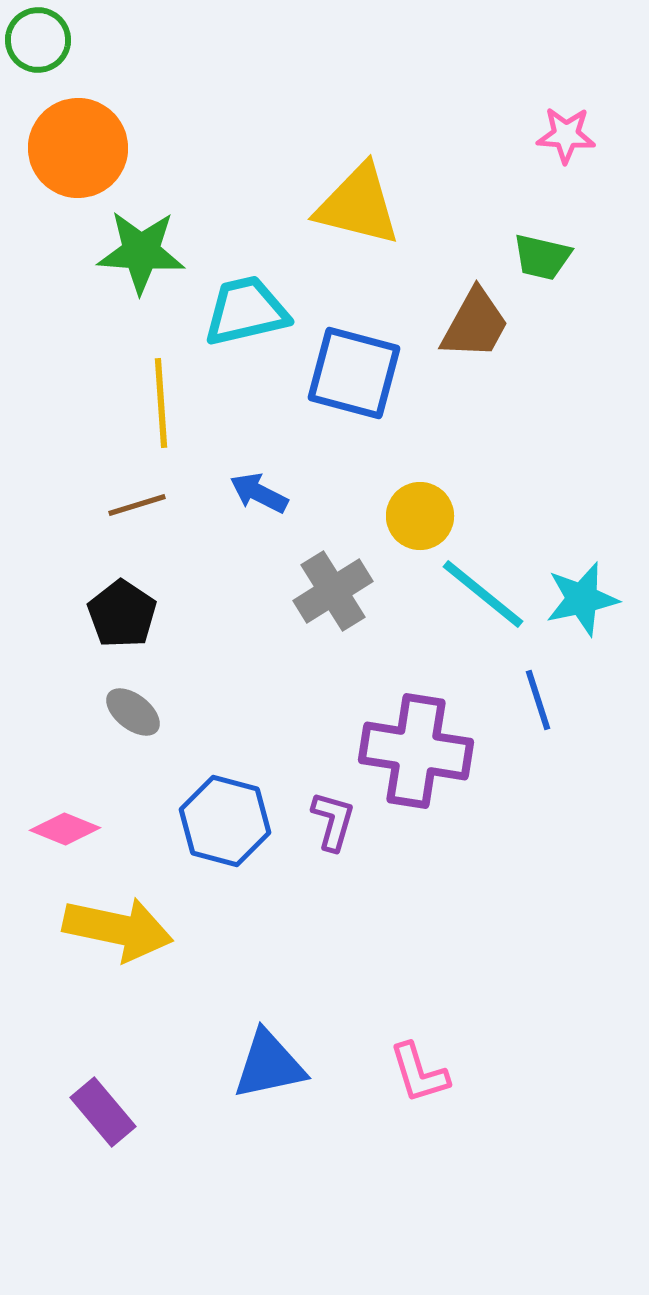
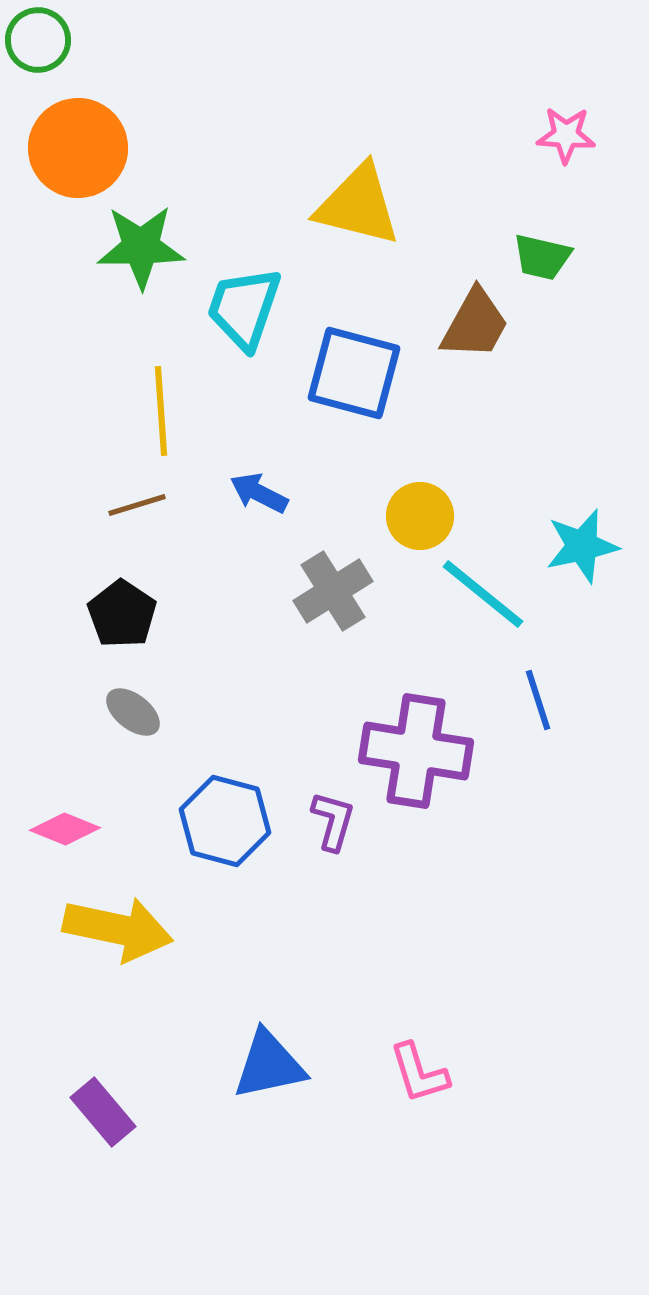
green star: moved 5 px up; rotated 4 degrees counterclockwise
cyan trapezoid: moved 2 px left, 3 px up; rotated 58 degrees counterclockwise
yellow line: moved 8 px down
cyan star: moved 53 px up
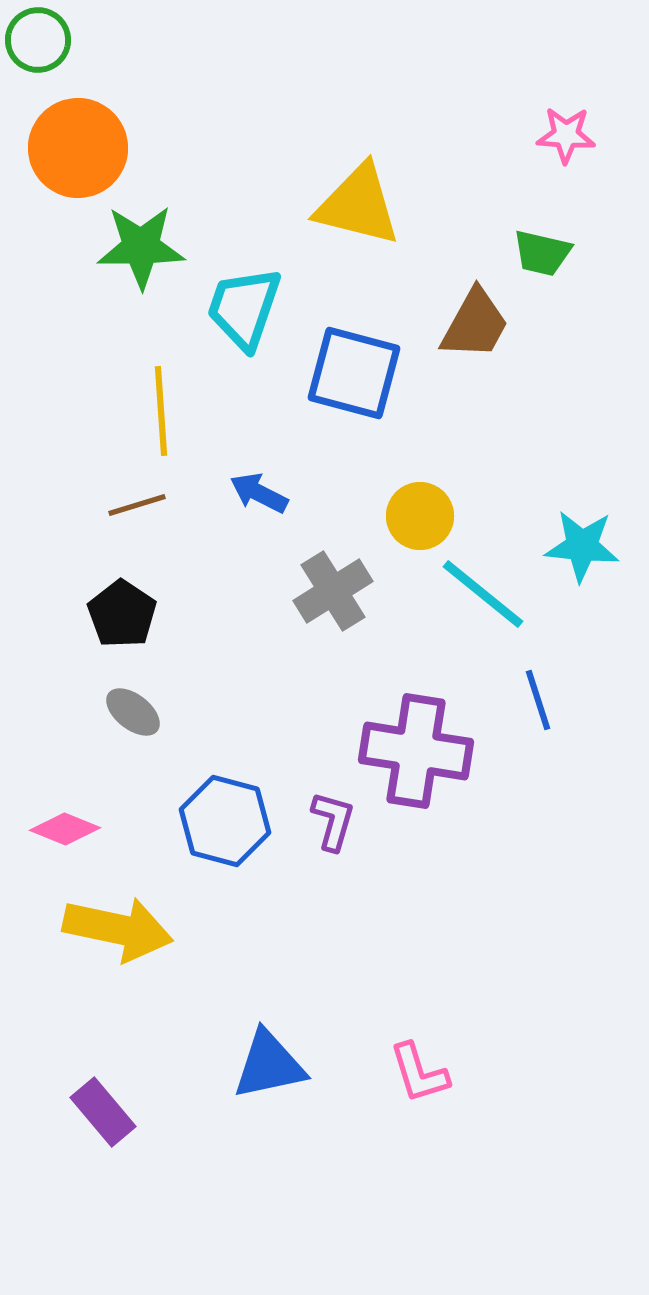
green trapezoid: moved 4 px up
cyan star: rotated 18 degrees clockwise
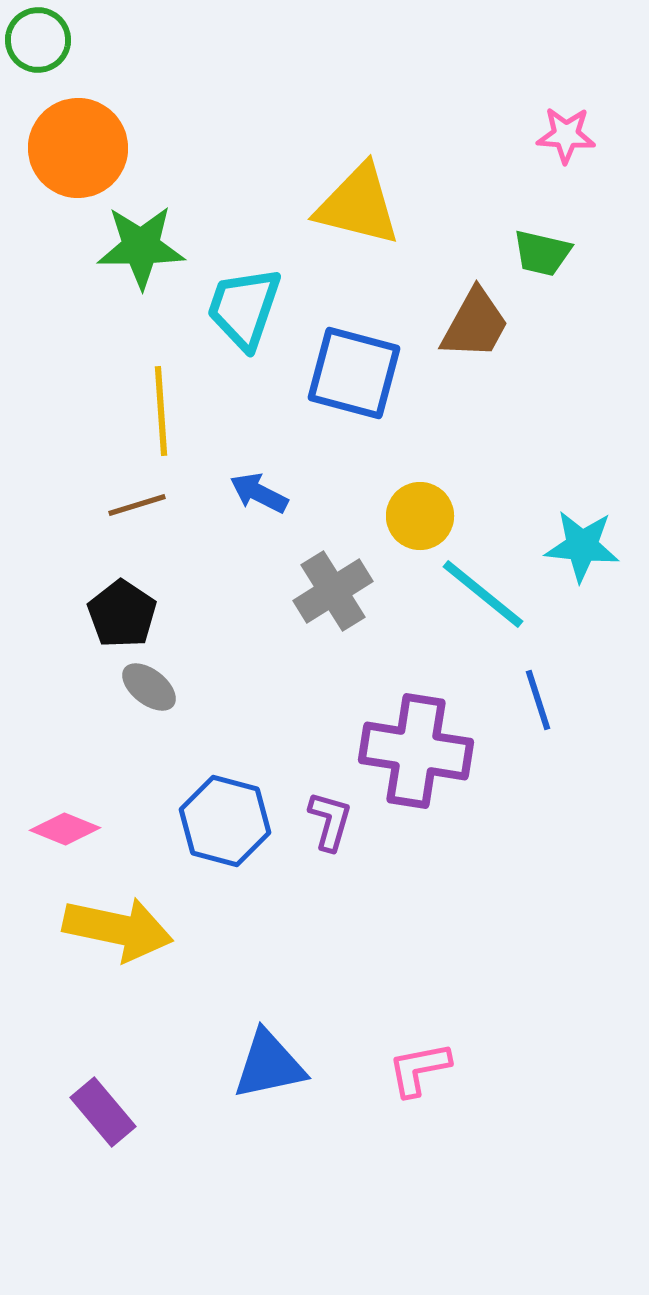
gray ellipse: moved 16 px right, 25 px up
purple L-shape: moved 3 px left
pink L-shape: moved 4 px up; rotated 96 degrees clockwise
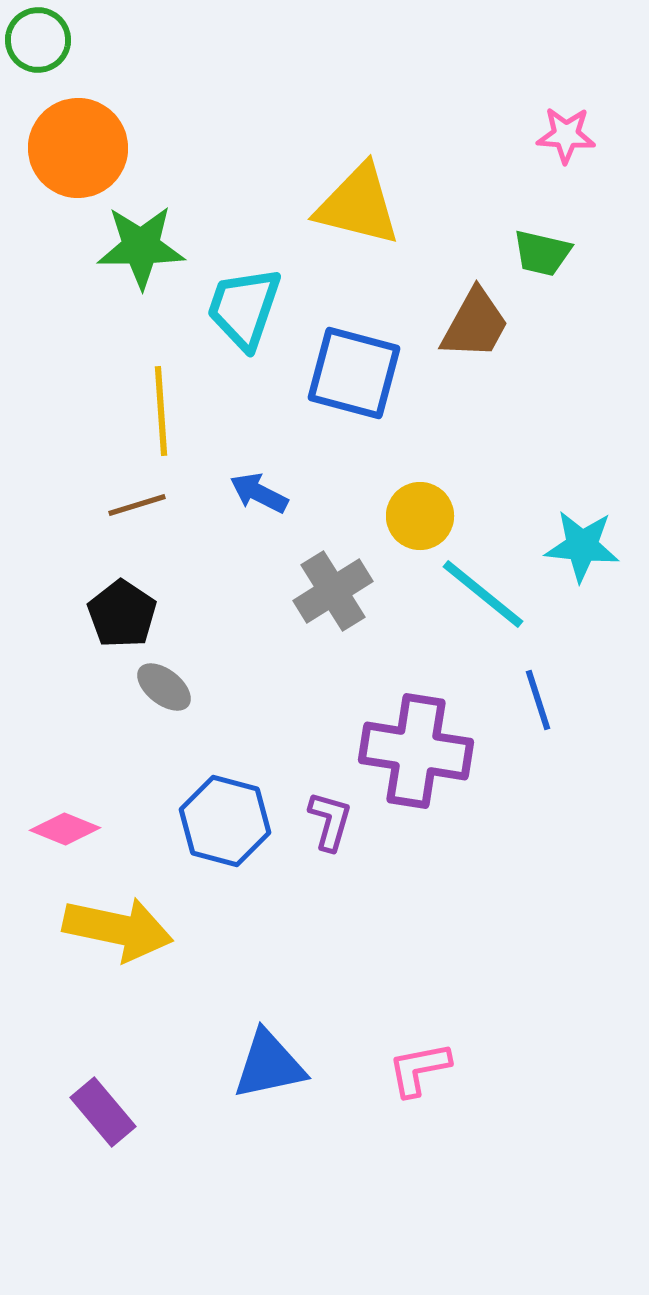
gray ellipse: moved 15 px right
